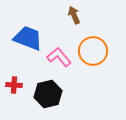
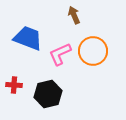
pink L-shape: moved 1 px right, 3 px up; rotated 75 degrees counterclockwise
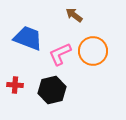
brown arrow: rotated 30 degrees counterclockwise
red cross: moved 1 px right
black hexagon: moved 4 px right, 4 px up
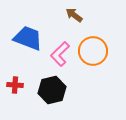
pink L-shape: rotated 20 degrees counterclockwise
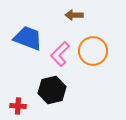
brown arrow: rotated 36 degrees counterclockwise
red cross: moved 3 px right, 21 px down
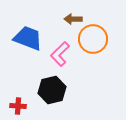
brown arrow: moved 1 px left, 4 px down
orange circle: moved 12 px up
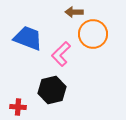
brown arrow: moved 1 px right, 7 px up
orange circle: moved 5 px up
pink L-shape: moved 1 px right
red cross: moved 1 px down
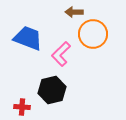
red cross: moved 4 px right
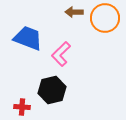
orange circle: moved 12 px right, 16 px up
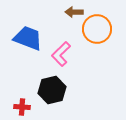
orange circle: moved 8 px left, 11 px down
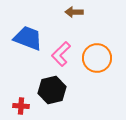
orange circle: moved 29 px down
red cross: moved 1 px left, 1 px up
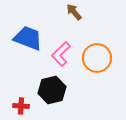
brown arrow: rotated 48 degrees clockwise
